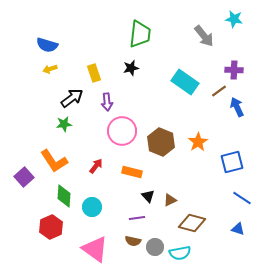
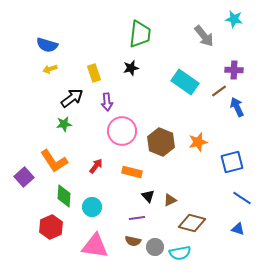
orange star: rotated 18 degrees clockwise
pink triangle: moved 3 px up; rotated 28 degrees counterclockwise
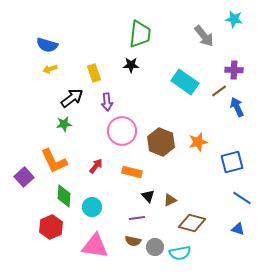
black star: moved 3 px up; rotated 14 degrees clockwise
orange L-shape: rotated 8 degrees clockwise
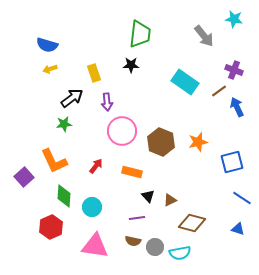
purple cross: rotated 18 degrees clockwise
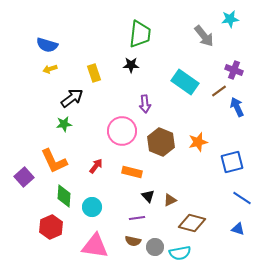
cyan star: moved 4 px left; rotated 18 degrees counterclockwise
purple arrow: moved 38 px right, 2 px down
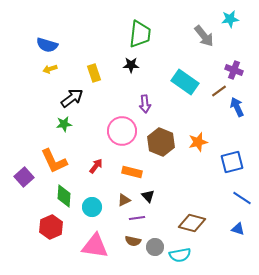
brown triangle: moved 46 px left
cyan semicircle: moved 2 px down
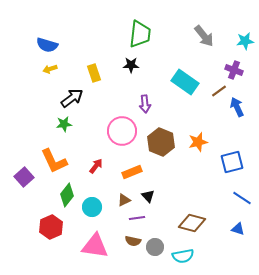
cyan star: moved 15 px right, 22 px down
orange rectangle: rotated 36 degrees counterclockwise
green diamond: moved 3 px right, 1 px up; rotated 35 degrees clockwise
cyan semicircle: moved 3 px right, 1 px down
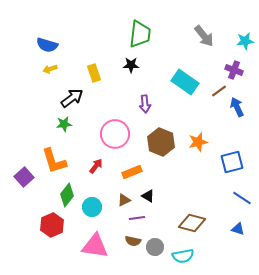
pink circle: moved 7 px left, 3 px down
orange L-shape: rotated 8 degrees clockwise
black triangle: rotated 16 degrees counterclockwise
red hexagon: moved 1 px right, 2 px up
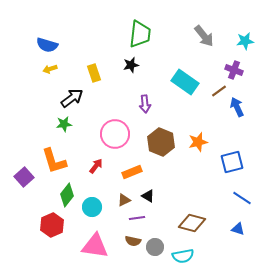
black star: rotated 14 degrees counterclockwise
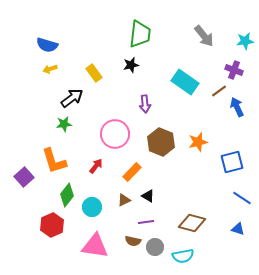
yellow rectangle: rotated 18 degrees counterclockwise
orange rectangle: rotated 24 degrees counterclockwise
purple line: moved 9 px right, 4 px down
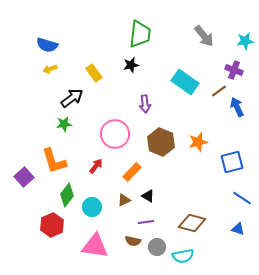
gray circle: moved 2 px right
